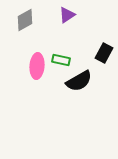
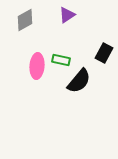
black semicircle: rotated 20 degrees counterclockwise
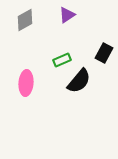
green rectangle: moved 1 px right; rotated 36 degrees counterclockwise
pink ellipse: moved 11 px left, 17 px down
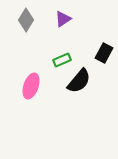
purple triangle: moved 4 px left, 4 px down
gray diamond: moved 1 px right; rotated 30 degrees counterclockwise
pink ellipse: moved 5 px right, 3 px down; rotated 15 degrees clockwise
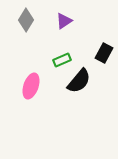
purple triangle: moved 1 px right, 2 px down
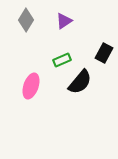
black semicircle: moved 1 px right, 1 px down
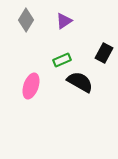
black semicircle: rotated 100 degrees counterclockwise
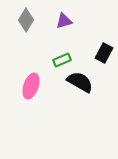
purple triangle: rotated 18 degrees clockwise
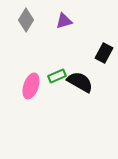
green rectangle: moved 5 px left, 16 px down
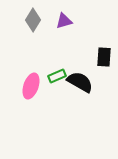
gray diamond: moved 7 px right
black rectangle: moved 4 px down; rotated 24 degrees counterclockwise
